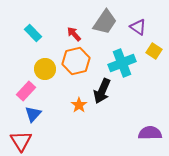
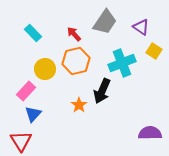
purple triangle: moved 3 px right
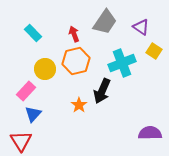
red arrow: rotated 21 degrees clockwise
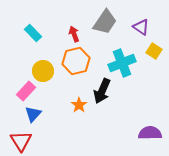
yellow circle: moved 2 px left, 2 px down
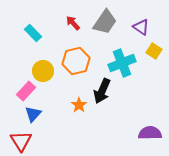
red arrow: moved 1 px left, 11 px up; rotated 21 degrees counterclockwise
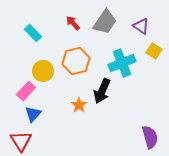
purple triangle: moved 1 px up
purple semicircle: moved 4 px down; rotated 75 degrees clockwise
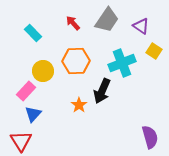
gray trapezoid: moved 2 px right, 2 px up
orange hexagon: rotated 12 degrees clockwise
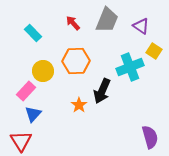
gray trapezoid: rotated 12 degrees counterclockwise
cyan cross: moved 8 px right, 4 px down
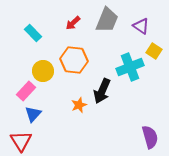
red arrow: rotated 91 degrees counterclockwise
orange hexagon: moved 2 px left, 1 px up; rotated 8 degrees clockwise
orange star: rotated 14 degrees clockwise
